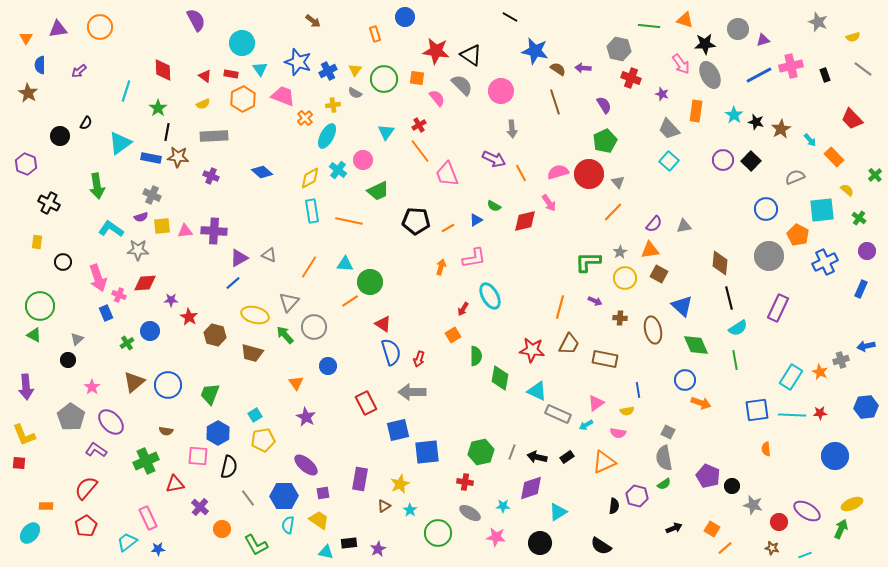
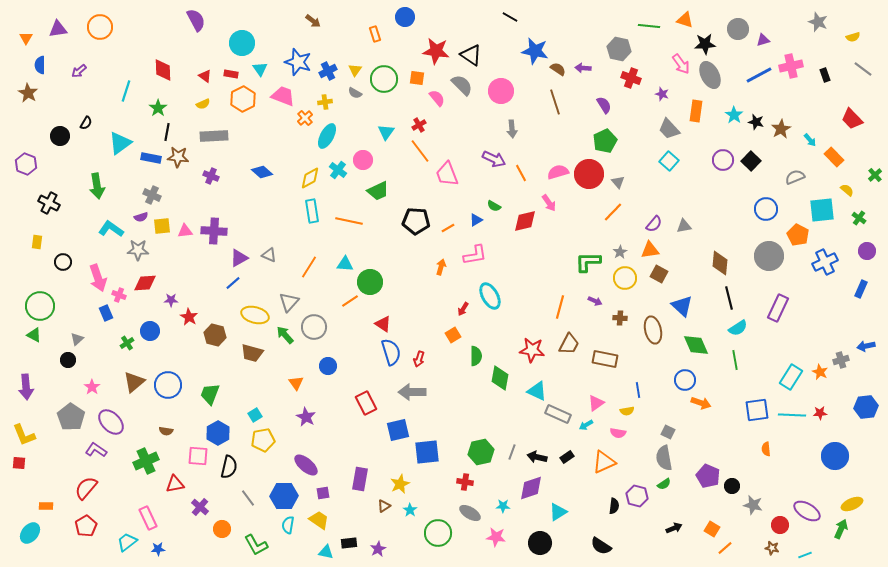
yellow cross at (333, 105): moved 8 px left, 3 px up
pink L-shape at (474, 258): moved 1 px right, 3 px up
red circle at (779, 522): moved 1 px right, 3 px down
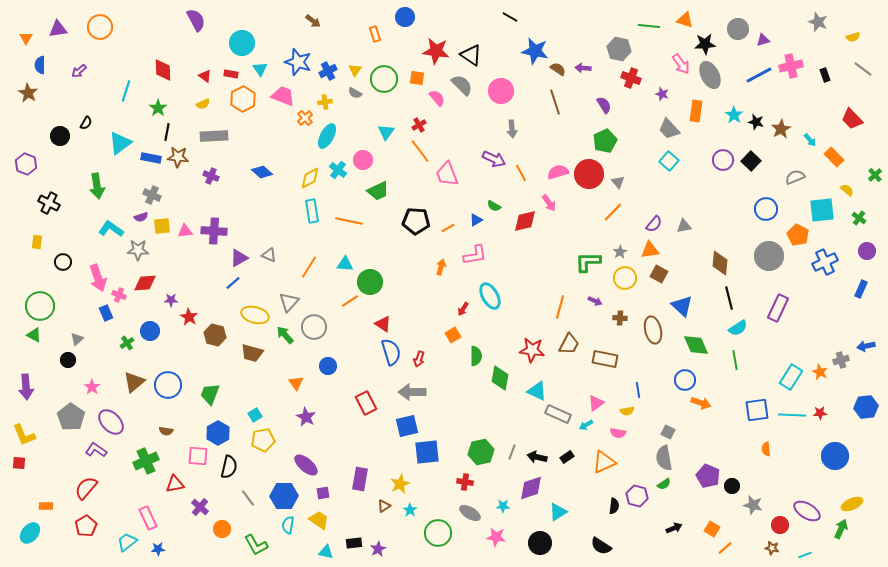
blue square at (398, 430): moved 9 px right, 4 px up
black rectangle at (349, 543): moved 5 px right
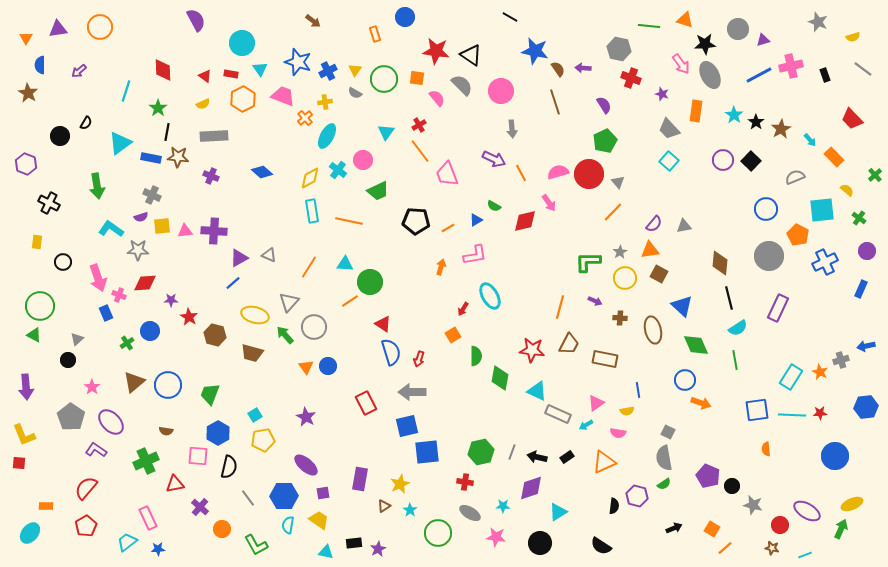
brown semicircle at (558, 69): rotated 21 degrees clockwise
black star at (756, 122): rotated 21 degrees clockwise
orange triangle at (296, 383): moved 10 px right, 16 px up
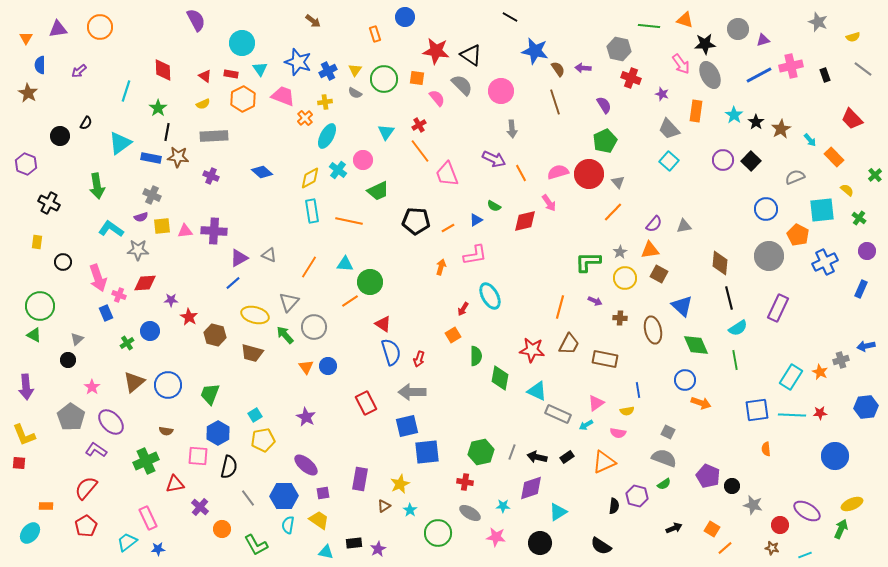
gray semicircle at (664, 458): rotated 120 degrees clockwise
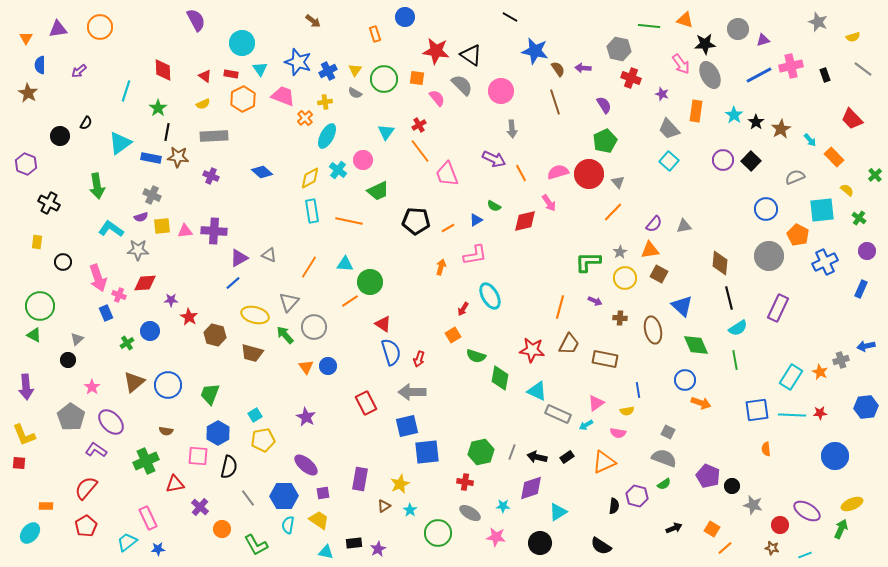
green semicircle at (476, 356): rotated 108 degrees clockwise
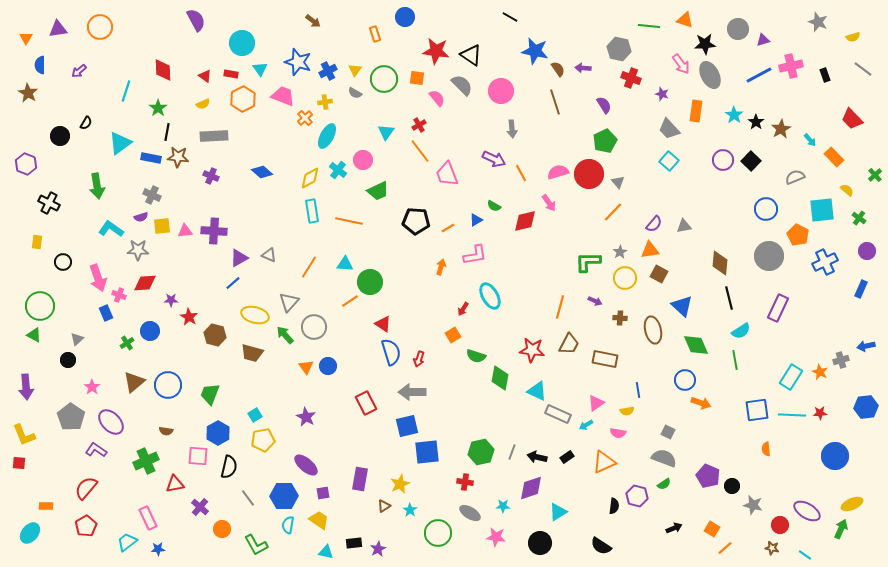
cyan semicircle at (738, 328): moved 3 px right, 3 px down
cyan line at (805, 555): rotated 56 degrees clockwise
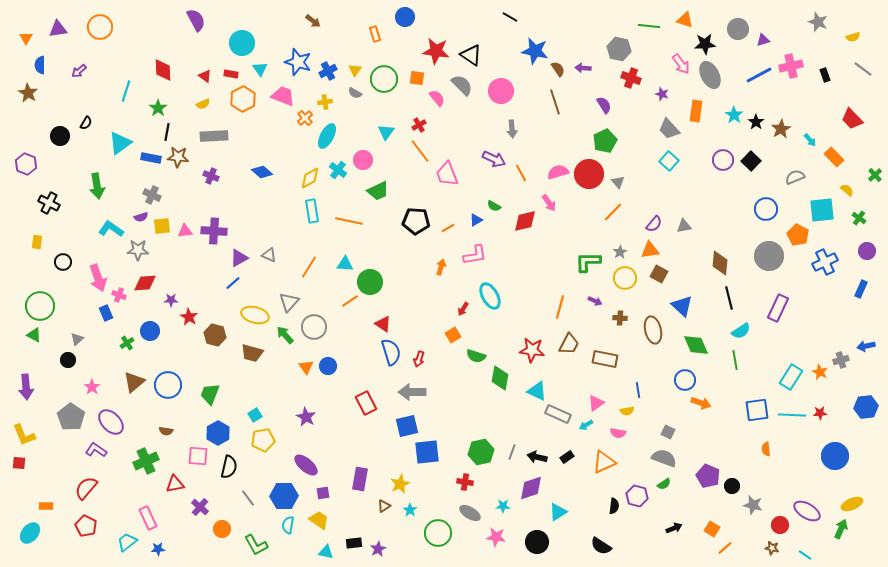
red pentagon at (86, 526): rotated 15 degrees counterclockwise
black circle at (540, 543): moved 3 px left, 1 px up
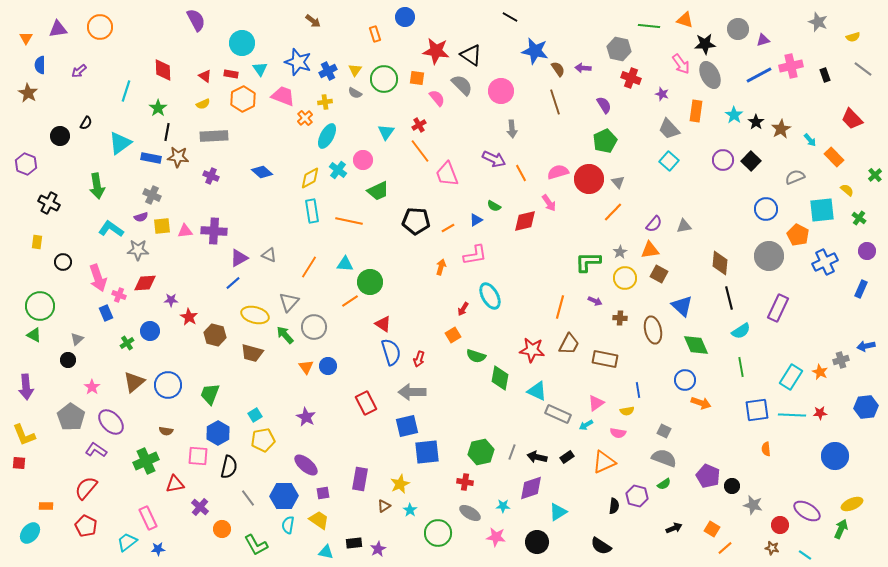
red circle at (589, 174): moved 5 px down
green line at (735, 360): moved 6 px right, 7 px down
gray square at (668, 432): moved 4 px left, 1 px up
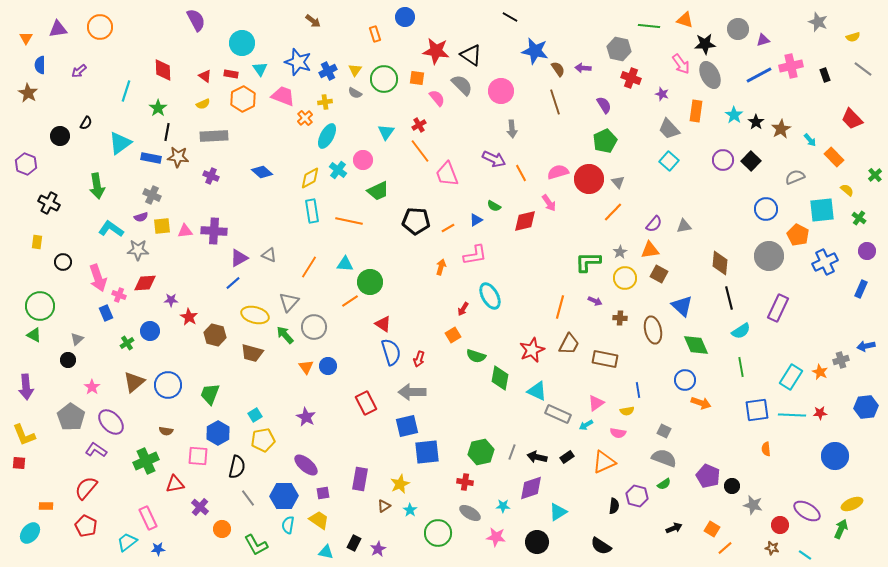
red star at (532, 350): rotated 30 degrees counterclockwise
black semicircle at (229, 467): moved 8 px right
black rectangle at (354, 543): rotated 56 degrees counterclockwise
